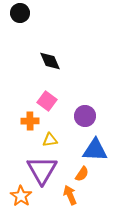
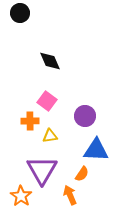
yellow triangle: moved 4 px up
blue triangle: moved 1 px right
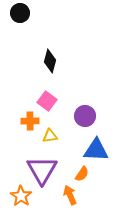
black diamond: rotated 40 degrees clockwise
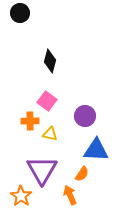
yellow triangle: moved 2 px up; rotated 21 degrees clockwise
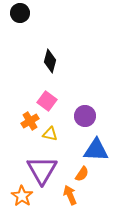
orange cross: rotated 30 degrees counterclockwise
orange star: moved 1 px right
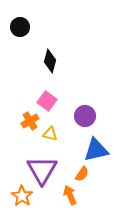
black circle: moved 14 px down
blue triangle: rotated 16 degrees counterclockwise
